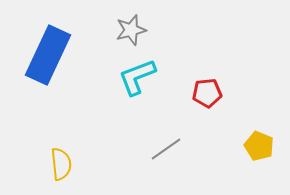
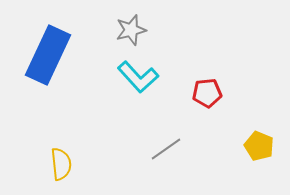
cyan L-shape: moved 1 px right; rotated 111 degrees counterclockwise
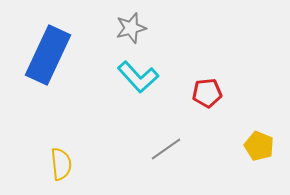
gray star: moved 2 px up
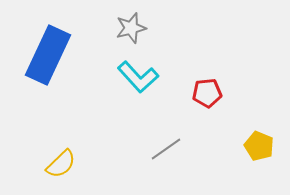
yellow semicircle: rotated 52 degrees clockwise
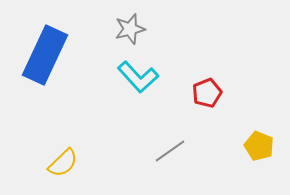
gray star: moved 1 px left, 1 px down
blue rectangle: moved 3 px left
red pentagon: rotated 16 degrees counterclockwise
gray line: moved 4 px right, 2 px down
yellow semicircle: moved 2 px right, 1 px up
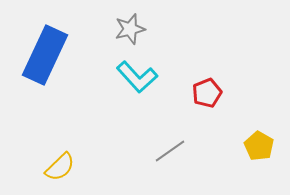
cyan L-shape: moved 1 px left
yellow pentagon: rotated 8 degrees clockwise
yellow semicircle: moved 3 px left, 4 px down
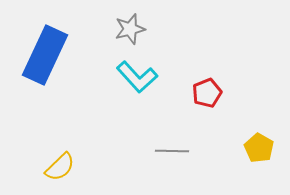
yellow pentagon: moved 2 px down
gray line: moved 2 px right; rotated 36 degrees clockwise
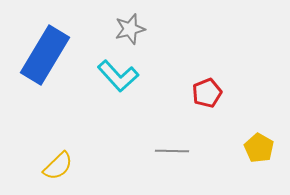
blue rectangle: rotated 6 degrees clockwise
cyan L-shape: moved 19 px left, 1 px up
yellow semicircle: moved 2 px left, 1 px up
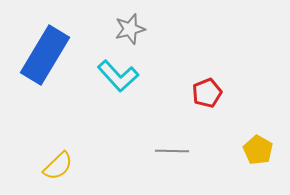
yellow pentagon: moved 1 px left, 2 px down
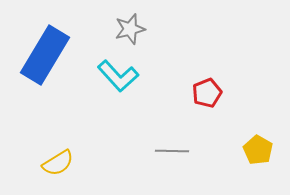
yellow semicircle: moved 3 px up; rotated 12 degrees clockwise
